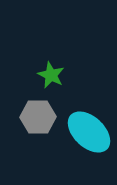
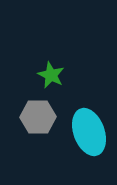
cyan ellipse: rotated 27 degrees clockwise
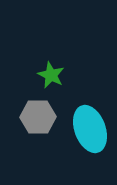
cyan ellipse: moved 1 px right, 3 px up
